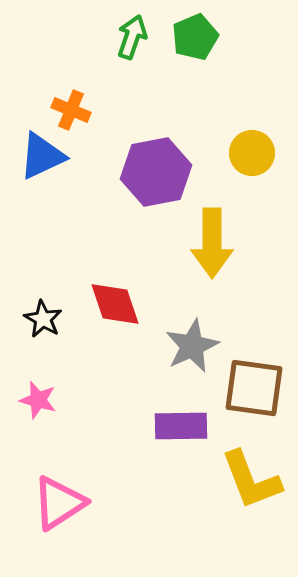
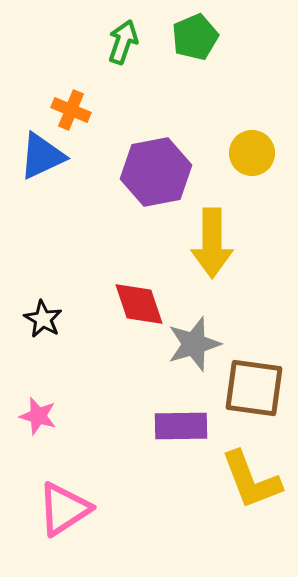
green arrow: moved 9 px left, 5 px down
red diamond: moved 24 px right
gray star: moved 2 px right, 2 px up; rotated 8 degrees clockwise
pink star: moved 16 px down
pink triangle: moved 5 px right, 6 px down
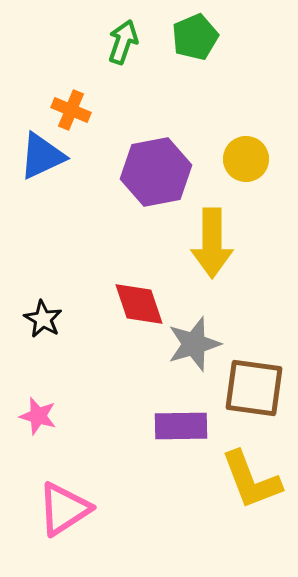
yellow circle: moved 6 px left, 6 px down
